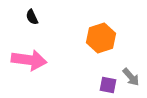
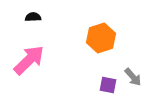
black semicircle: moved 1 px right; rotated 112 degrees clockwise
pink arrow: rotated 52 degrees counterclockwise
gray arrow: moved 2 px right
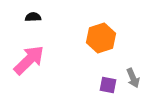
gray arrow: moved 1 px down; rotated 18 degrees clockwise
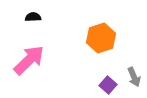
gray arrow: moved 1 px right, 1 px up
purple square: rotated 30 degrees clockwise
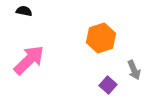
black semicircle: moved 9 px left, 6 px up; rotated 14 degrees clockwise
gray arrow: moved 7 px up
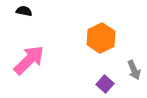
orange hexagon: rotated 8 degrees counterclockwise
purple square: moved 3 px left, 1 px up
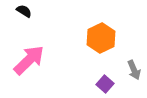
black semicircle: rotated 21 degrees clockwise
